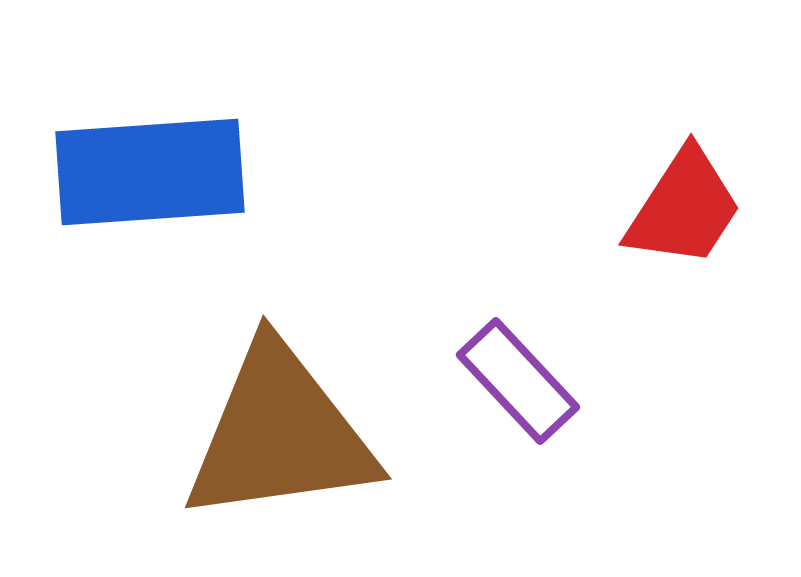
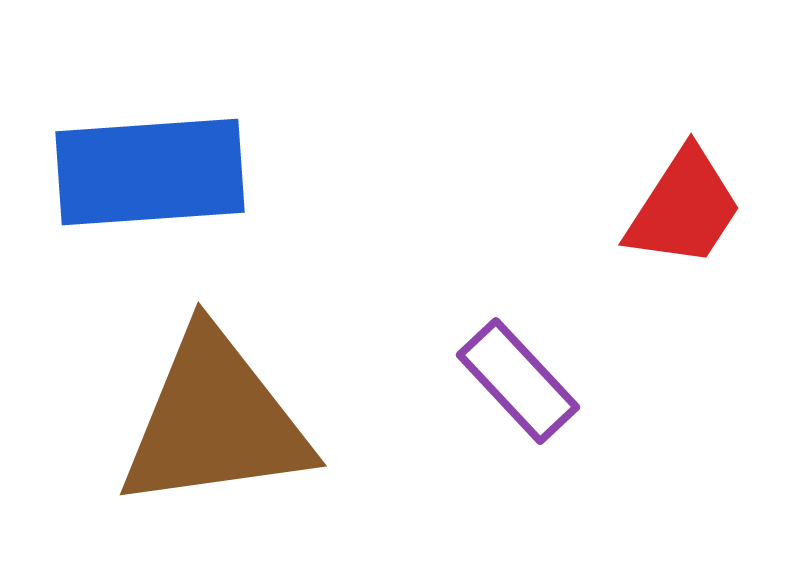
brown triangle: moved 65 px left, 13 px up
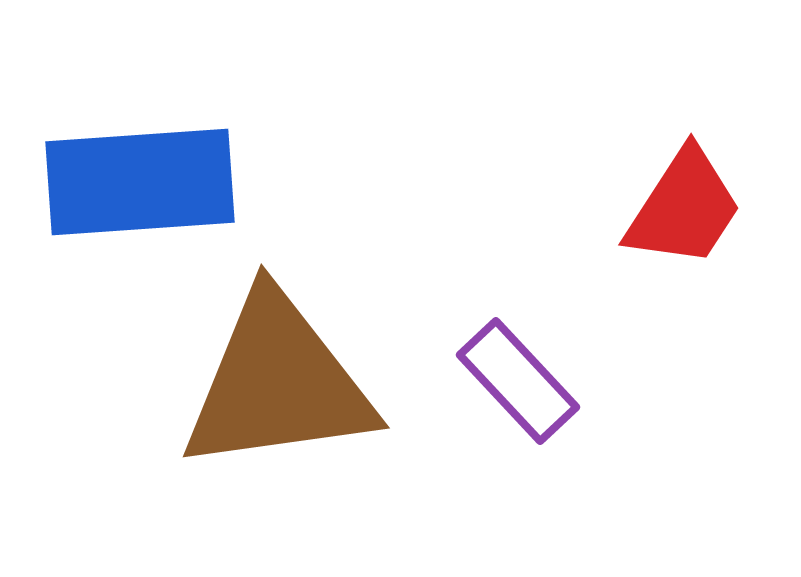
blue rectangle: moved 10 px left, 10 px down
brown triangle: moved 63 px right, 38 px up
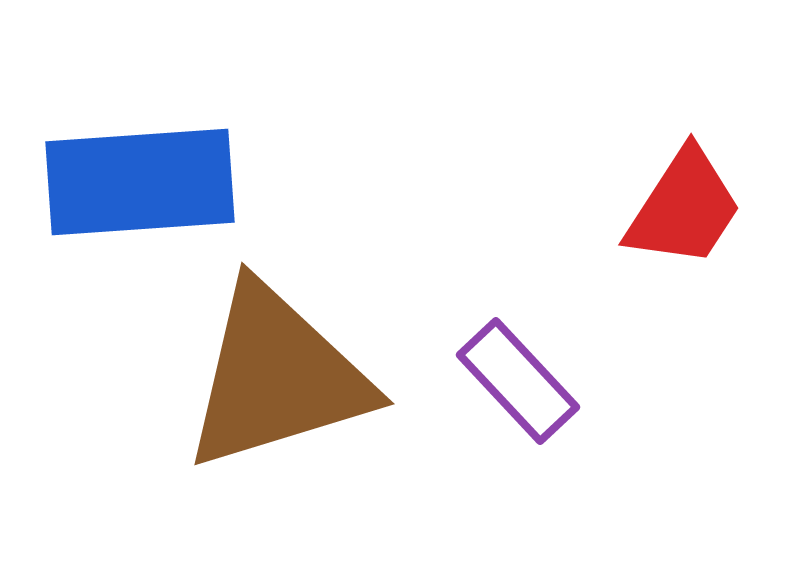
brown triangle: moved 1 px left, 6 px up; rotated 9 degrees counterclockwise
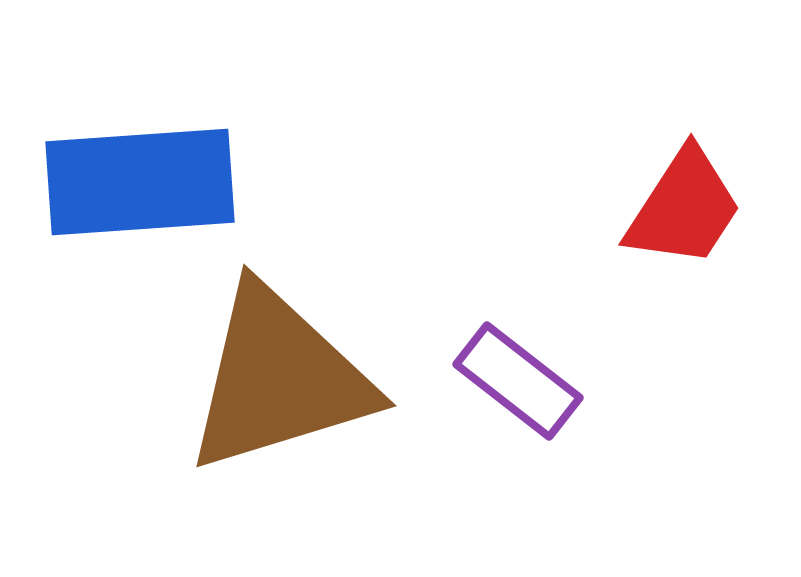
brown triangle: moved 2 px right, 2 px down
purple rectangle: rotated 9 degrees counterclockwise
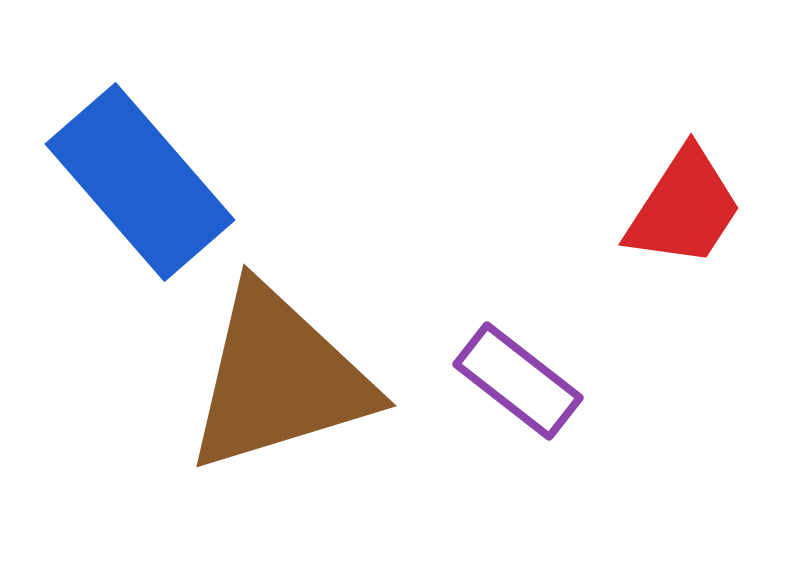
blue rectangle: rotated 53 degrees clockwise
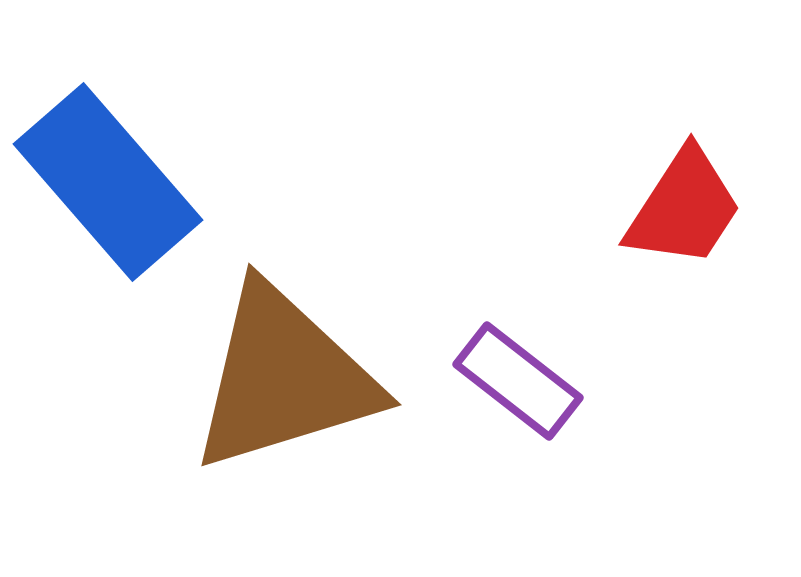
blue rectangle: moved 32 px left
brown triangle: moved 5 px right, 1 px up
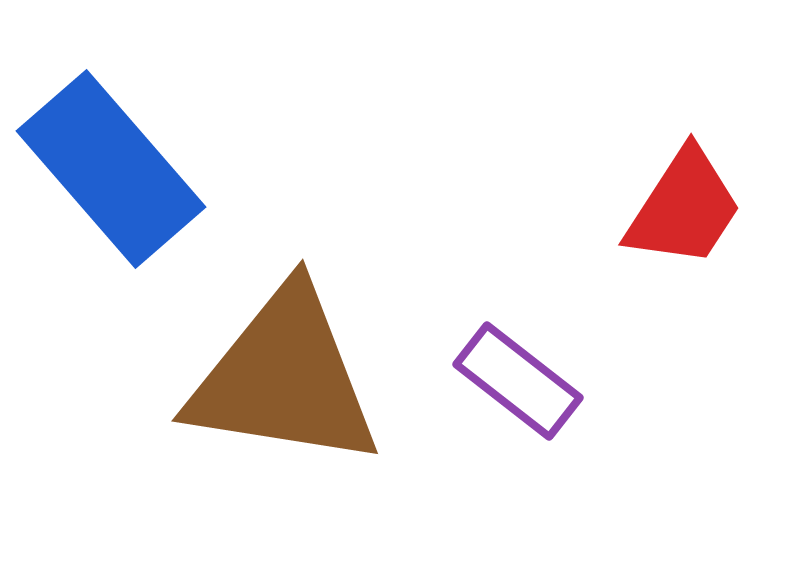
blue rectangle: moved 3 px right, 13 px up
brown triangle: rotated 26 degrees clockwise
